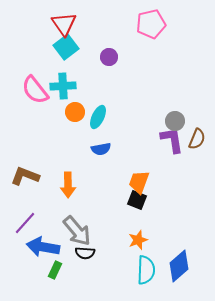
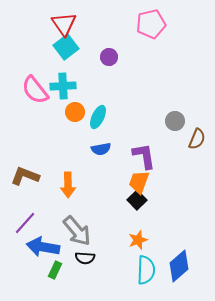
purple L-shape: moved 28 px left, 16 px down
black square: rotated 24 degrees clockwise
black semicircle: moved 5 px down
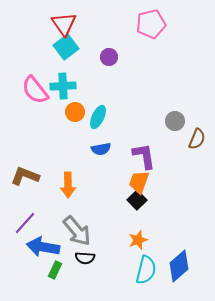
cyan semicircle: rotated 12 degrees clockwise
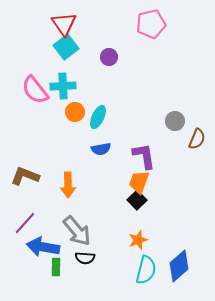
green rectangle: moved 1 px right, 3 px up; rotated 24 degrees counterclockwise
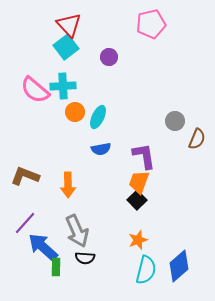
red triangle: moved 5 px right, 1 px down; rotated 8 degrees counterclockwise
pink semicircle: rotated 12 degrees counterclockwise
gray arrow: rotated 16 degrees clockwise
blue arrow: rotated 32 degrees clockwise
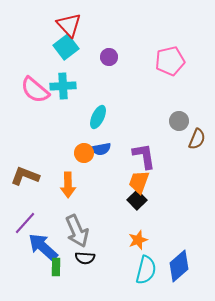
pink pentagon: moved 19 px right, 37 px down
orange circle: moved 9 px right, 41 px down
gray circle: moved 4 px right
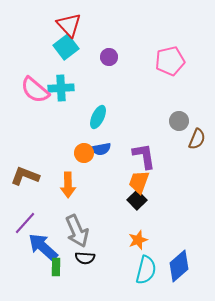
cyan cross: moved 2 px left, 2 px down
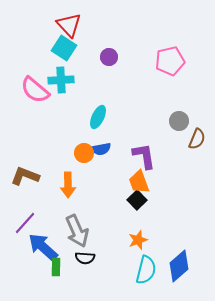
cyan square: moved 2 px left, 1 px down; rotated 20 degrees counterclockwise
cyan cross: moved 8 px up
orange trapezoid: rotated 40 degrees counterclockwise
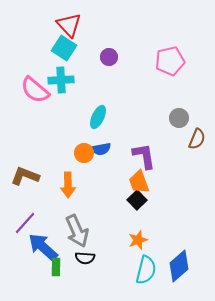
gray circle: moved 3 px up
